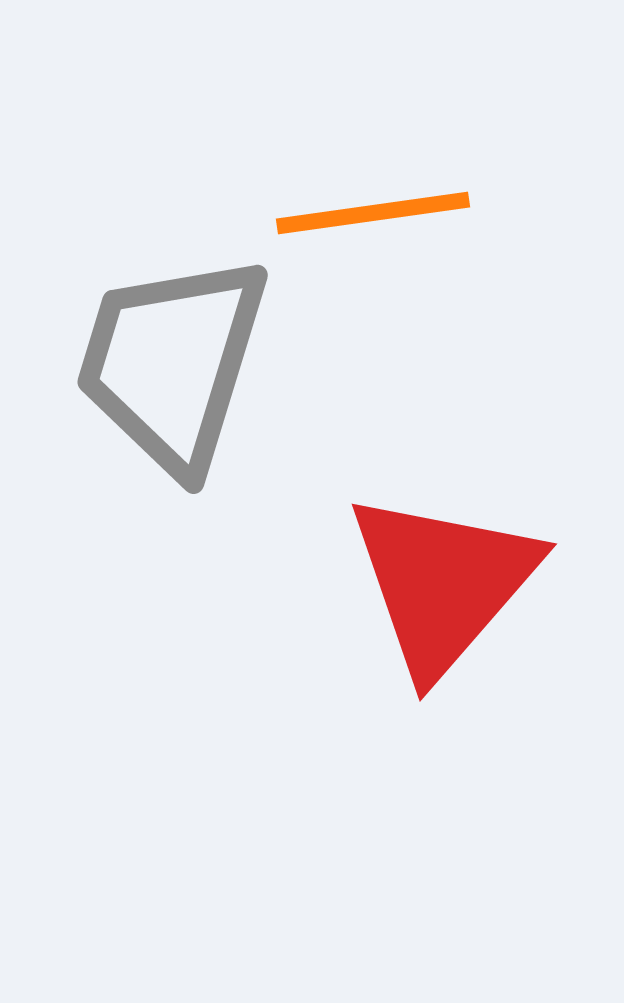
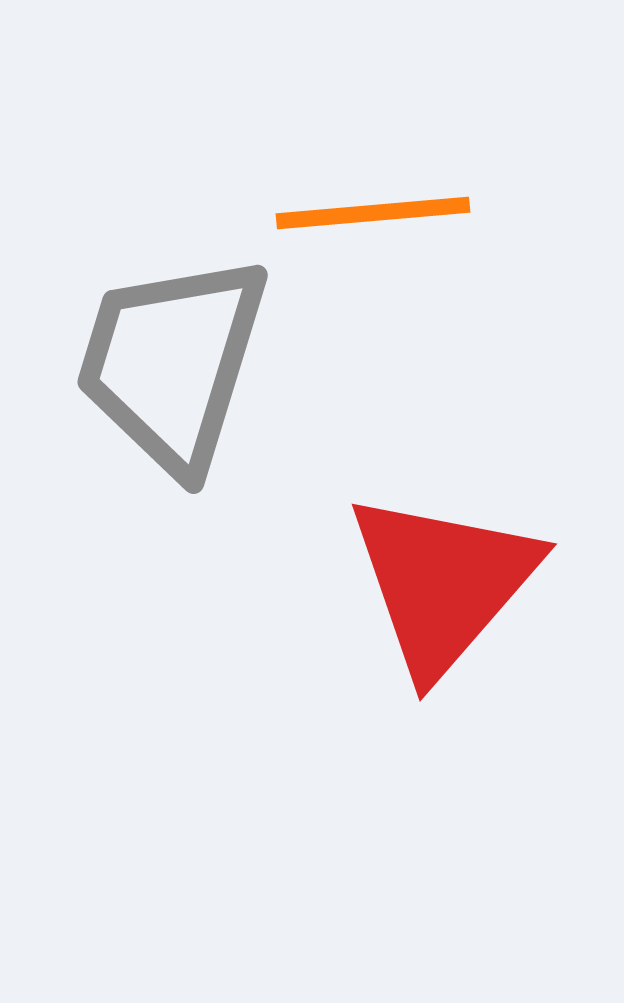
orange line: rotated 3 degrees clockwise
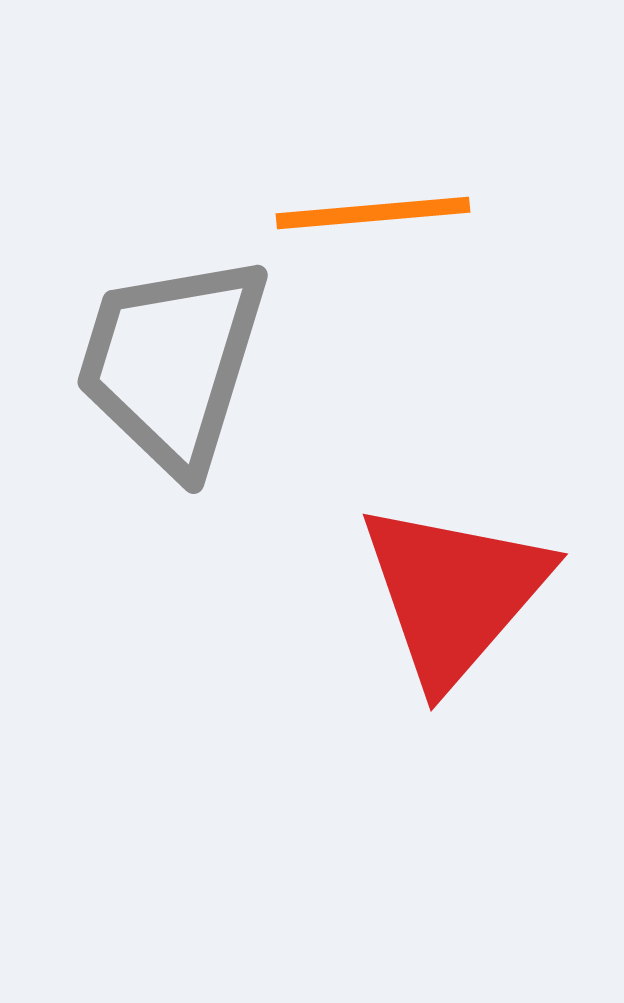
red triangle: moved 11 px right, 10 px down
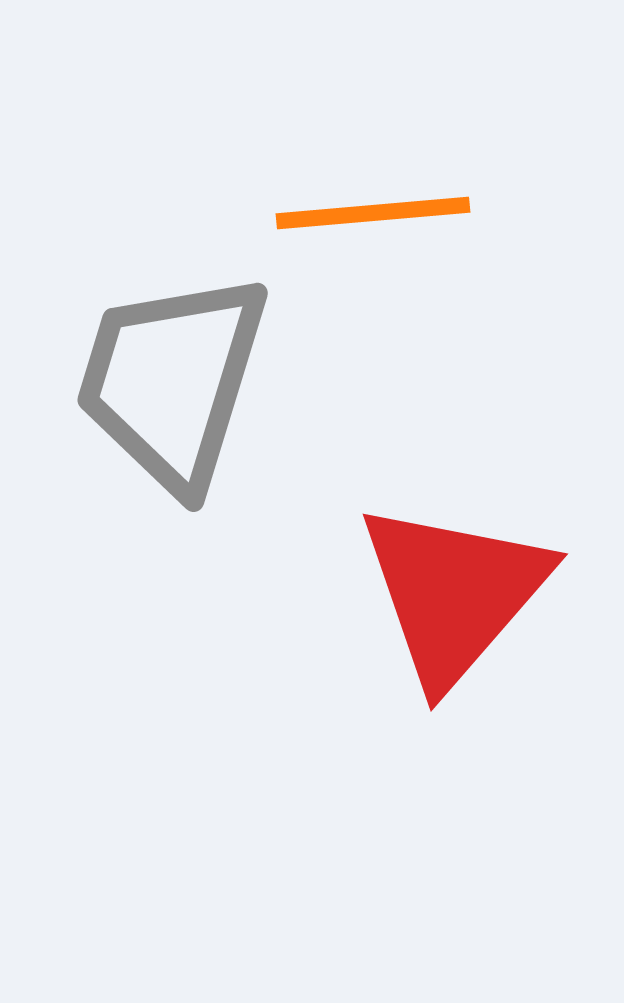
gray trapezoid: moved 18 px down
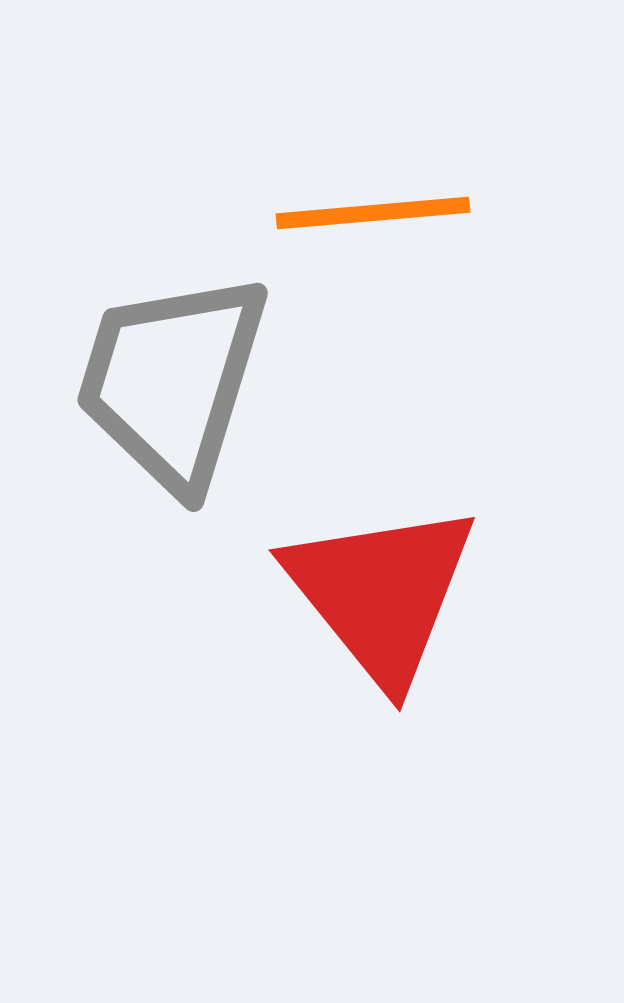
red triangle: moved 73 px left; rotated 20 degrees counterclockwise
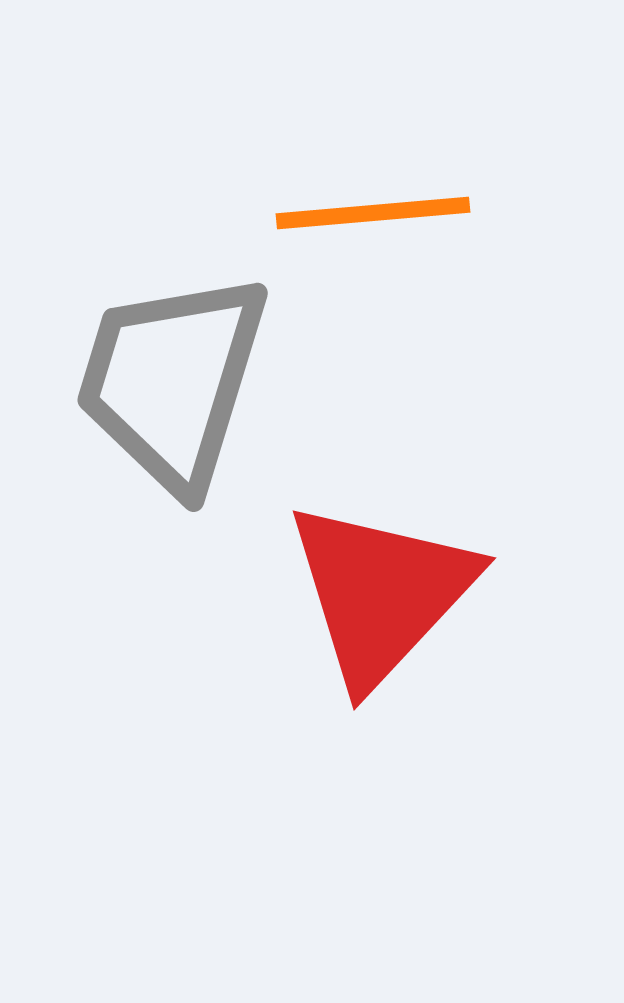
red triangle: rotated 22 degrees clockwise
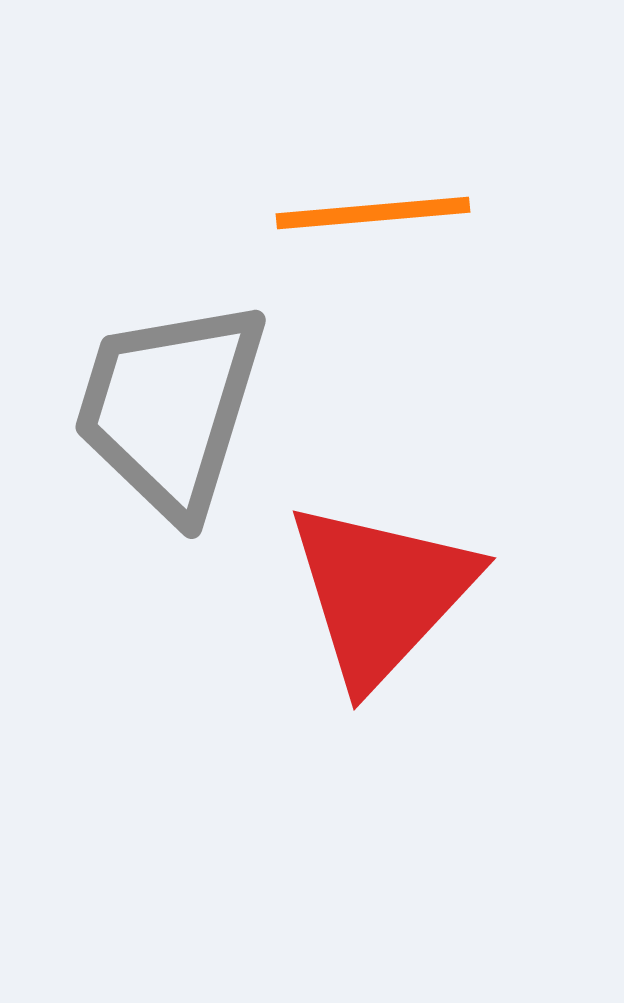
gray trapezoid: moved 2 px left, 27 px down
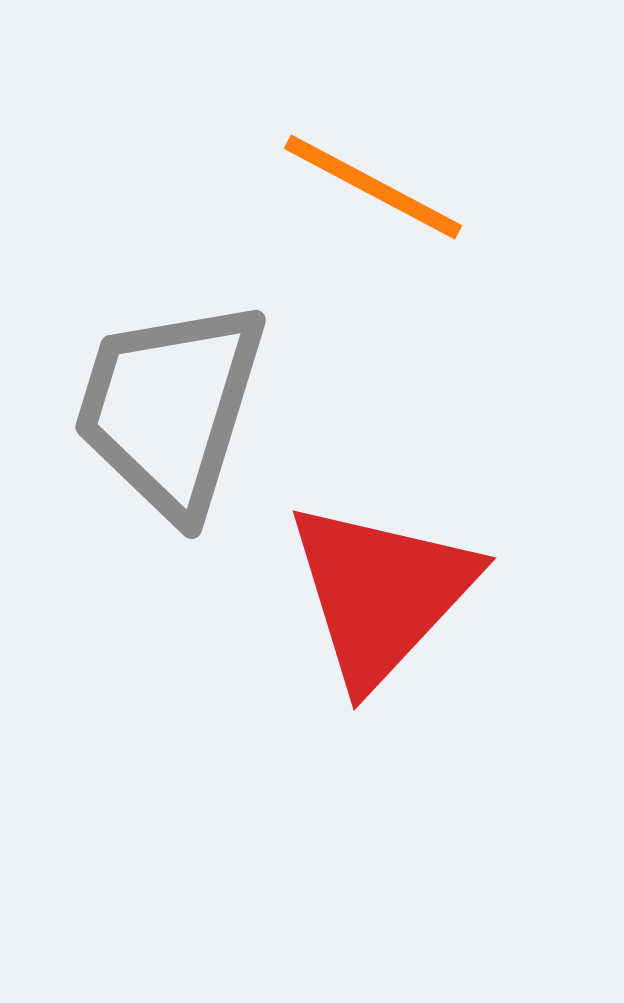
orange line: moved 26 px up; rotated 33 degrees clockwise
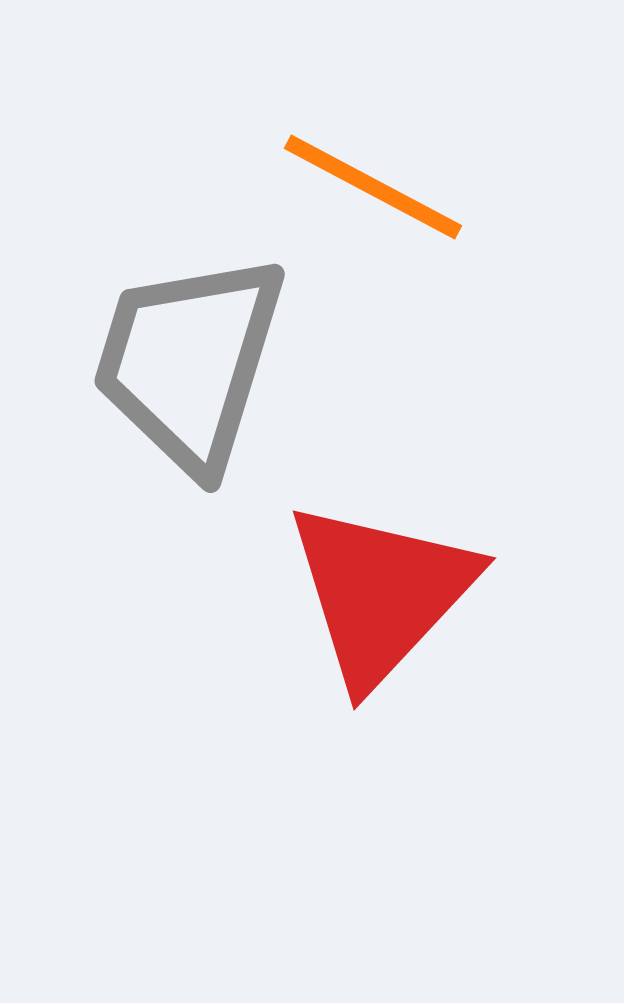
gray trapezoid: moved 19 px right, 46 px up
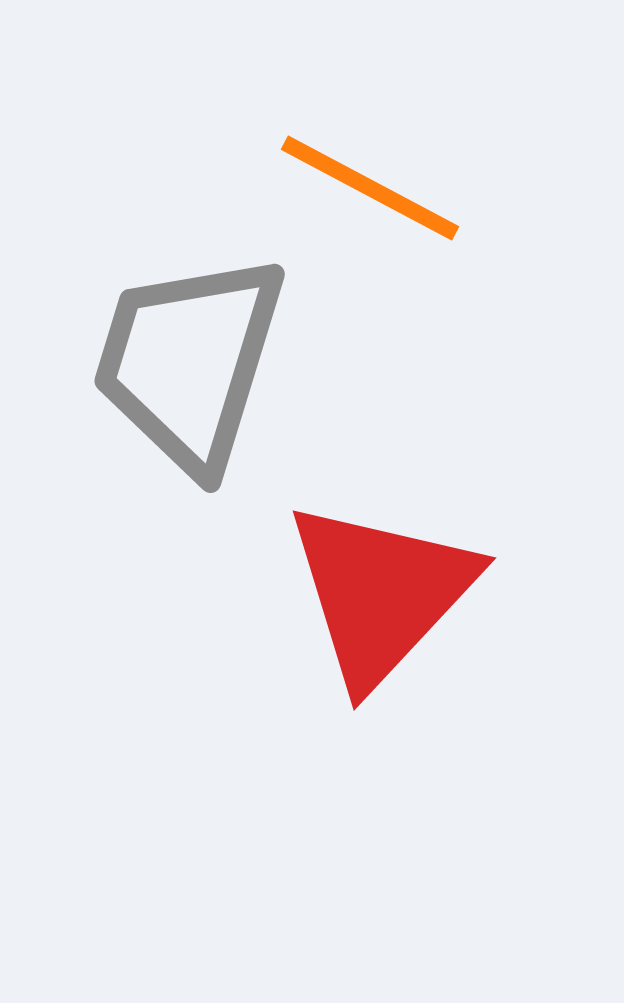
orange line: moved 3 px left, 1 px down
